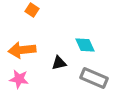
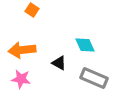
black triangle: rotated 42 degrees clockwise
pink star: moved 2 px right
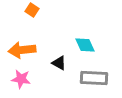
gray rectangle: rotated 20 degrees counterclockwise
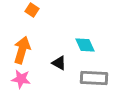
orange arrow: rotated 112 degrees clockwise
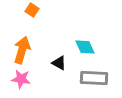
cyan diamond: moved 2 px down
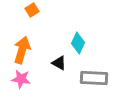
orange square: rotated 24 degrees clockwise
cyan diamond: moved 7 px left, 4 px up; rotated 50 degrees clockwise
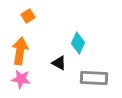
orange square: moved 4 px left, 6 px down
orange arrow: moved 2 px left, 1 px down; rotated 8 degrees counterclockwise
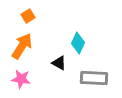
orange arrow: moved 2 px right, 5 px up; rotated 24 degrees clockwise
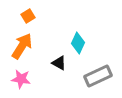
gray rectangle: moved 4 px right, 2 px up; rotated 28 degrees counterclockwise
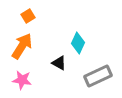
pink star: moved 1 px right, 1 px down
